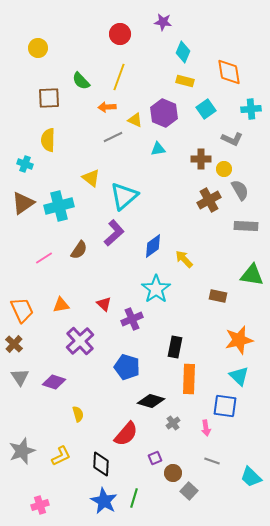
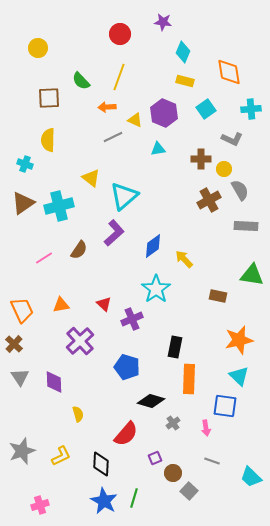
purple diamond at (54, 382): rotated 70 degrees clockwise
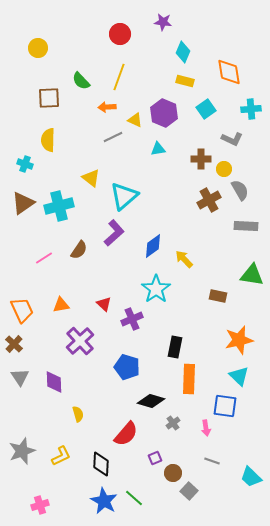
green line at (134, 498): rotated 66 degrees counterclockwise
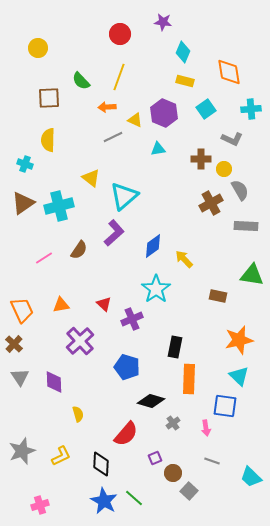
brown cross at (209, 200): moved 2 px right, 3 px down
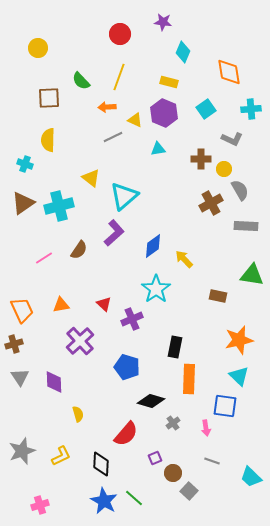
yellow rectangle at (185, 81): moved 16 px left, 1 px down
brown cross at (14, 344): rotated 30 degrees clockwise
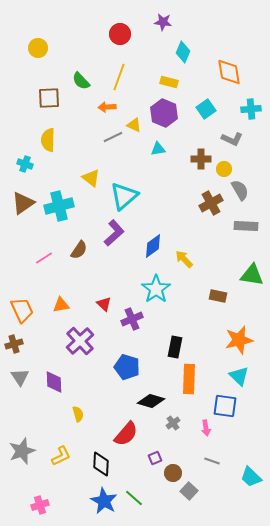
yellow triangle at (135, 120): moved 1 px left, 5 px down
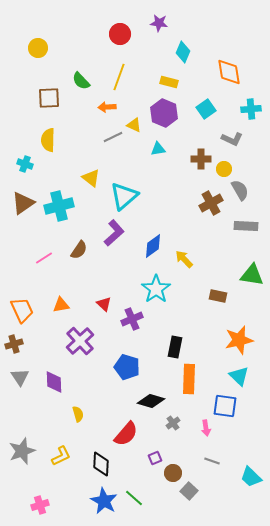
purple star at (163, 22): moved 4 px left, 1 px down
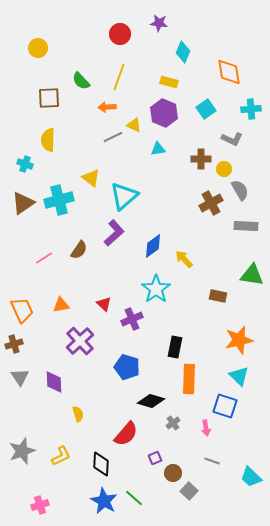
cyan cross at (59, 206): moved 6 px up
blue square at (225, 406): rotated 10 degrees clockwise
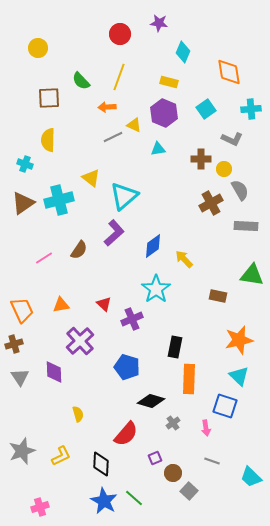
purple diamond at (54, 382): moved 10 px up
pink cross at (40, 505): moved 2 px down
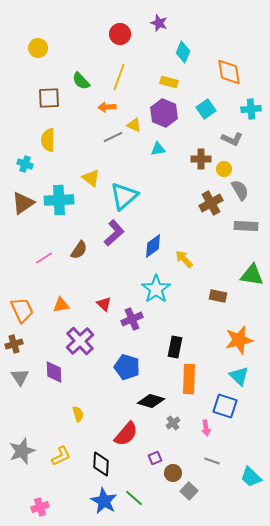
purple star at (159, 23): rotated 12 degrees clockwise
cyan cross at (59, 200): rotated 12 degrees clockwise
